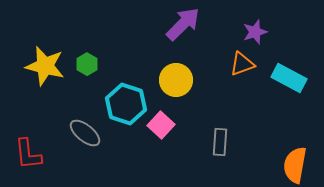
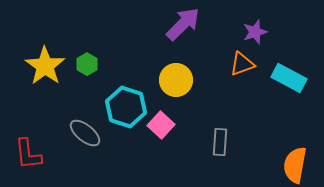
yellow star: rotated 21 degrees clockwise
cyan hexagon: moved 3 px down
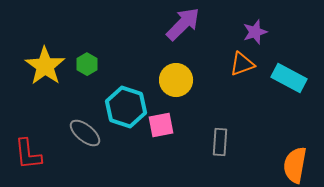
pink square: rotated 36 degrees clockwise
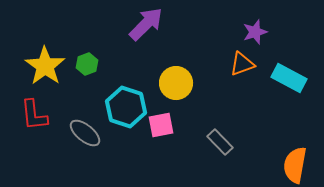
purple arrow: moved 37 px left
green hexagon: rotated 10 degrees clockwise
yellow circle: moved 3 px down
gray rectangle: rotated 48 degrees counterclockwise
red L-shape: moved 6 px right, 39 px up
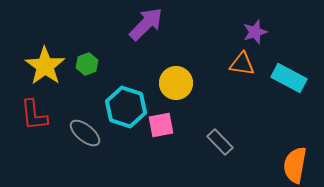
orange triangle: rotated 28 degrees clockwise
